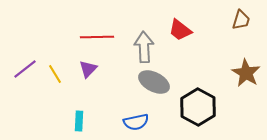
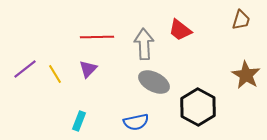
gray arrow: moved 3 px up
brown star: moved 2 px down
cyan rectangle: rotated 18 degrees clockwise
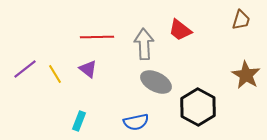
purple triangle: rotated 36 degrees counterclockwise
gray ellipse: moved 2 px right
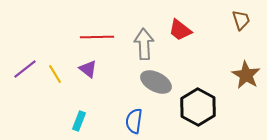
brown trapezoid: rotated 35 degrees counterclockwise
blue semicircle: moved 2 px left, 1 px up; rotated 110 degrees clockwise
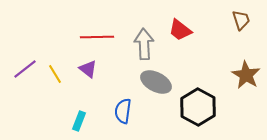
blue semicircle: moved 11 px left, 10 px up
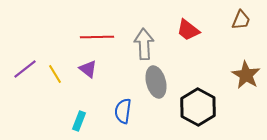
brown trapezoid: rotated 40 degrees clockwise
red trapezoid: moved 8 px right
gray ellipse: rotated 48 degrees clockwise
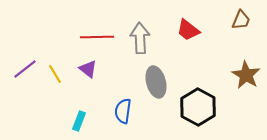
gray arrow: moved 4 px left, 6 px up
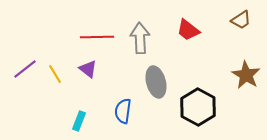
brown trapezoid: rotated 35 degrees clockwise
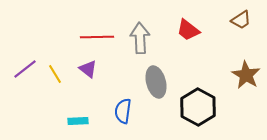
cyan rectangle: moved 1 px left; rotated 66 degrees clockwise
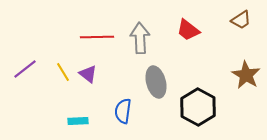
purple triangle: moved 5 px down
yellow line: moved 8 px right, 2 px up
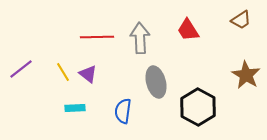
red trapezoid: rotated 20 degrees clockwise
purple line: moved 4 px left
cyan rectangle: moved 3 px left, 13 px up
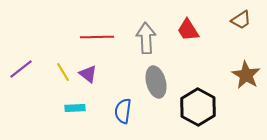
gray arrow: moved 6 px right
